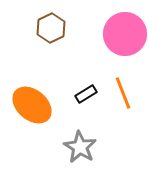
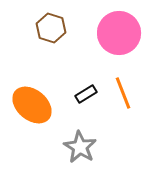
brown hexagon: rotated 16 degrees counterclockwise
pink circle: moved 6 px left, 1 px up
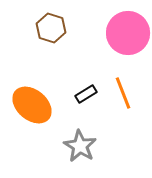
pink circle: moved 9 px right
gray star: moved 1 px up
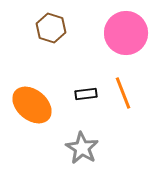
pink circle: moved 2 px left
black rectangle: rotated 25 degrees clockwise
gray star: moved 2 px right, 2 px down
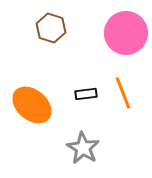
gray star: moved 1 px right
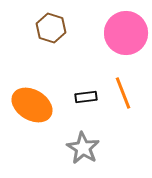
black rectangle: moved 3 px down
orange ellipse: rotated 9 degrees counterclockwise
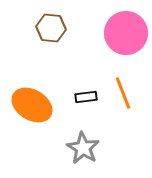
brown hexagon: rotated 12 degrees counterclockwise
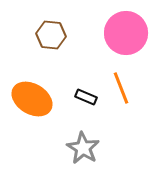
brown hexagon: moved 7 px down
orange line: moved 2 px left, 5 px up
black rectangle: rotated 30 degrees clockwise
orange ellipse: moved 6 px up
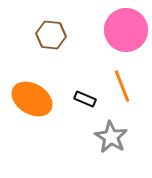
pink circle: moved 3 px up
orange line: moved 1 px right, 2 px up
black rectangle: moved 1 px left, 2 px down
gray star: moved 28 px right, 11 px up
